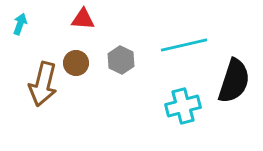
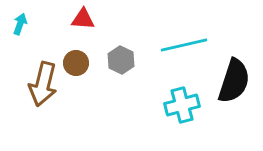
cyan cross: moved 1 px left, 1 px up
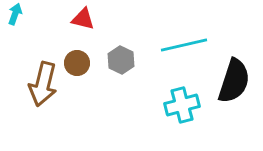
red triangle: rotated 10 degrees clockwise
cyan arrow: moved 5 px left, 10 px up
brown circle: moved 1 px right
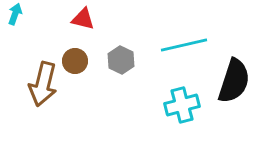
brown circle: moved 2 px left, 2 px up
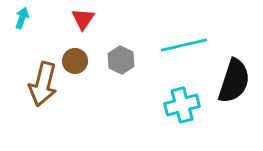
cyan arrow: moved 7 px right, 4 px down
red triangle: rotated 50 degrees clockwise
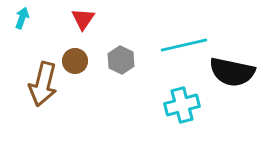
black semicircle: moved 2 px left, 9 px up; rotated 84 degrees clockwise
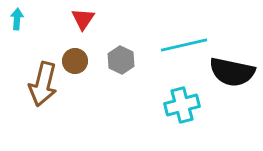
cyan arrow: moved 5 px left, 1 px down; rotated 15 degrees counterclockwise
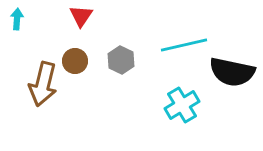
red triangle: moved 2 px left, 3 px up
cyan cross: rotated 16 degrees counterclockwise
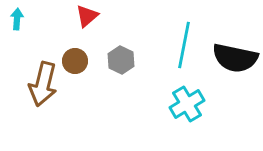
red triangle: moved 6 px right; rotated 15 degrees clockwise
cyan line: rotated 66 degrees counterclockwise
black semicircle: moved 3 px right, 14 px up
cyan cross: moved 5 px right, 1 px up
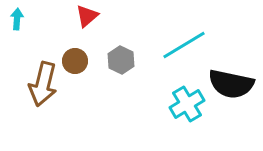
cyan line: rotated 48 degrees clockwise
black semicircle: moved 4 px left, 26 px down
